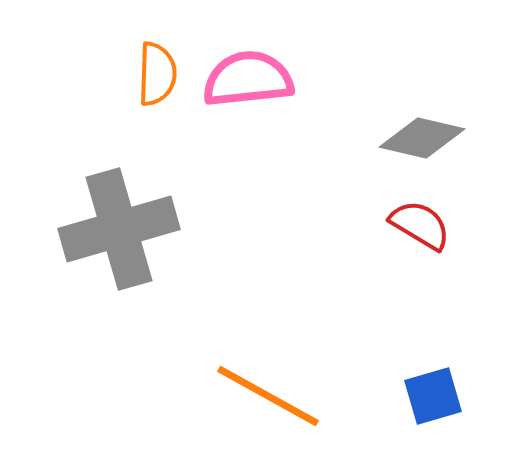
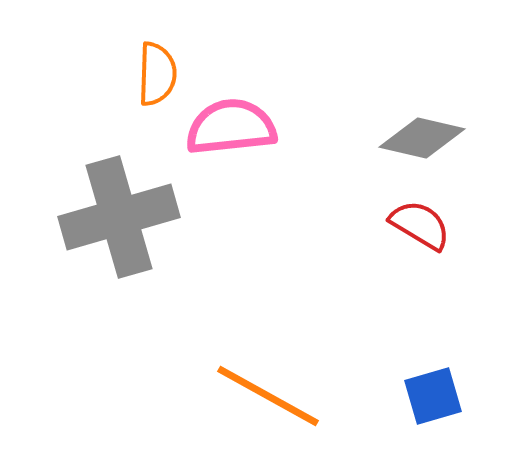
pink semicircle: moved 17 px left, 48 px down
gray cross: moved 12 px up
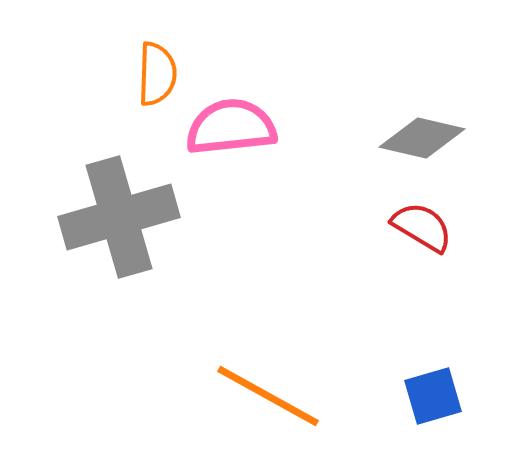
red semicircle: moved 2 px right, 2 px down
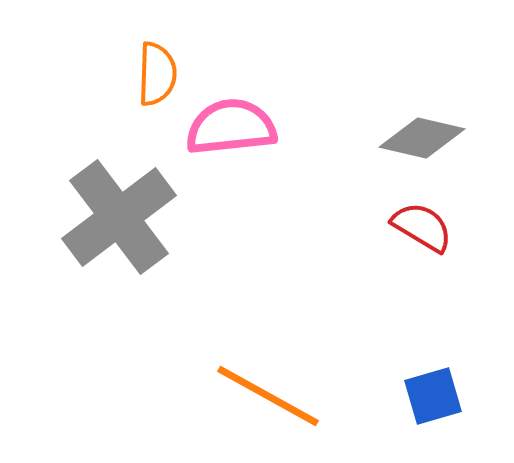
gray cross: rotated 21 degrees counterclockwise
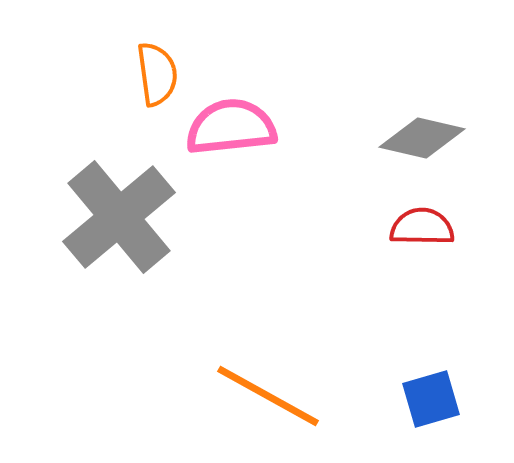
orange semicircle: rotated 10 degrees counterclockwise
gray cross: rotated 3 degrees counterclockwise
red semicircle: rotated 30 degrees counterclockwise
blue square: moved 2 px left, 3 px down
